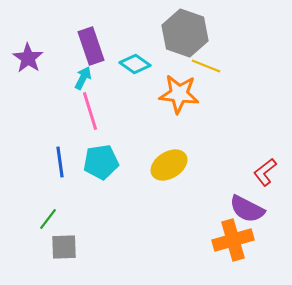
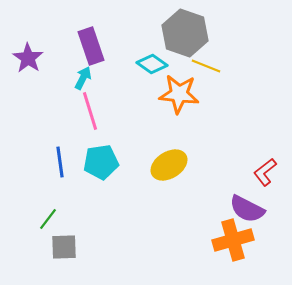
cyan diamond: moved 17 px right
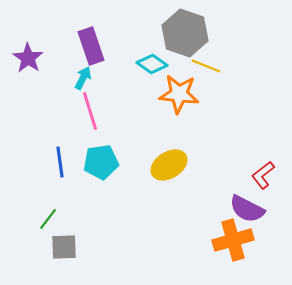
red L-shape: moved 2 px left, 3 px down
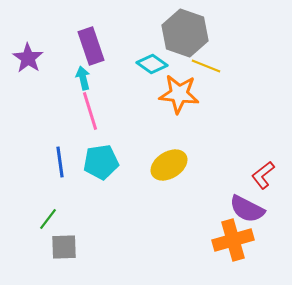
cyan arrow: rotated 40 degrees counterclockwise
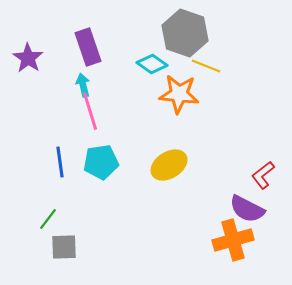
purple rectangle: moved 3 px left, 1 px down
cyan arrow: moved 7 px down
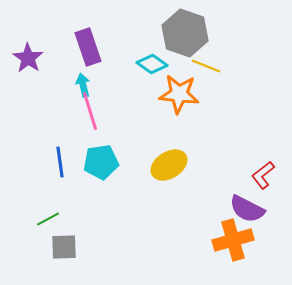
green line: rotated 25 degrees clockwise
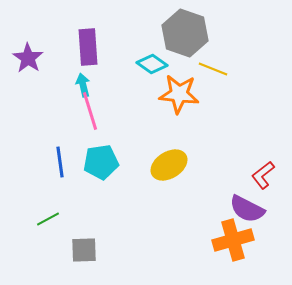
purple rectangle: rotated 15 degrees clockwise
yellow line: moved 7 px right, 3 px down
gray square: moved 20 px right, 3 px down
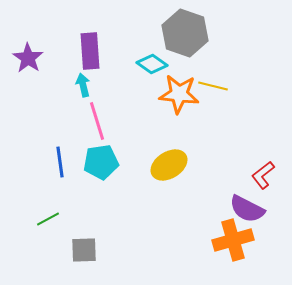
purple rectangle: moved 2 px right, 4 px down
yellow line: moved 17 px down; rotated 8 degrees counterclockwise
pink line: moved 7 px right, 10 px down
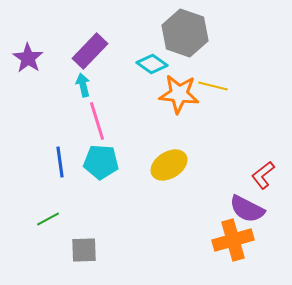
purple rectangle: rotated 48 degrees clockwise
cyan pentagon: rotated 12 degrees clockwise
